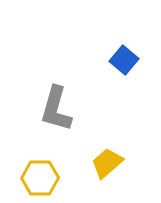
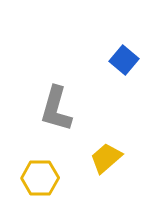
yellow trapezoid: moved 1 px left, 5 px up
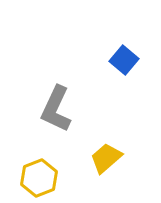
gray L-shape: rotated 9 degrees clockwise
yellow hexagon: moved 1 px left; rotated 21 degrees counterclockwise
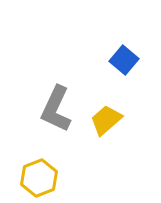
yellow trapezoid: moved 38 px up
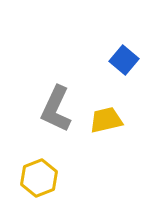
yellow trapezoid: rotated 28 degrees clockwise
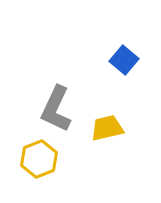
yellow trapezoid: moved 1 px right, 8 px down
yellow hexagon: moved 19 px up
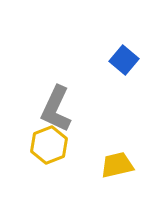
yellow trapezoid: moved 10 px right, 37 px down
yellow hexagon: moved 10 px right, 14 px up
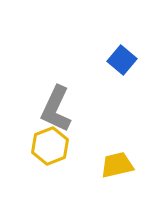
blue square: moved 2 px left
yellow hexagon: moved 1 px right, 1 px down
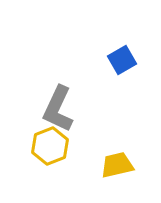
blue square: rotated 20 degrees clockwise
gray L-shape: moved 2 px right
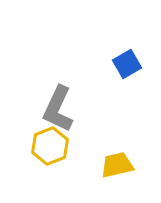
blue square: moved 5 px right, 4 px down
